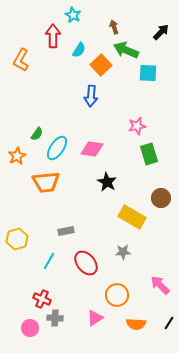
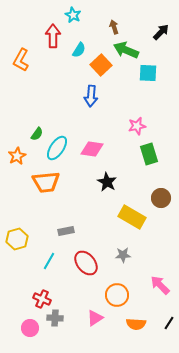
gray star: moved 3 px down
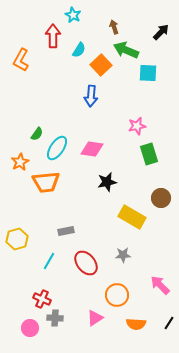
orange star: moved 3 px right, 6 px down
black star: rotated 30 degrees clockwise
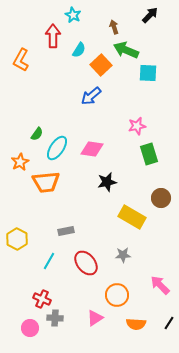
black arrow: moved 11 px left, 17 px up
blue arrow: rotated 45 degrees clockwise
yellow hexagon: rotated 15 degrees counterclockwise
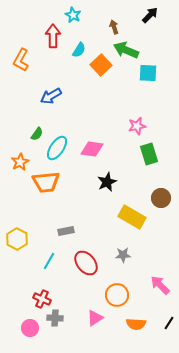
blue arrow: moved 40 px left; rotated 10 degrees clockwise
black star: rotated 12 degrees counterclockwise
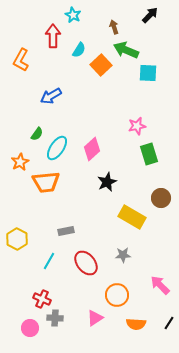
pink diamond: rotated 50 degrees counterclockwise
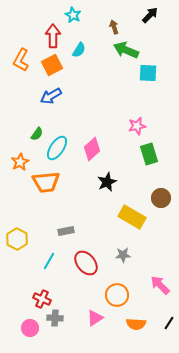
orange square: moved 49 px left; rotated 15 degrees clockwise
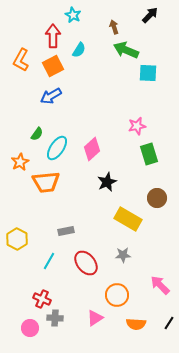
orange square: moved 1 px right, 1 px down
brown circle: moved 4 px left
yellow rectangle: moved 4 px left, 2 px down
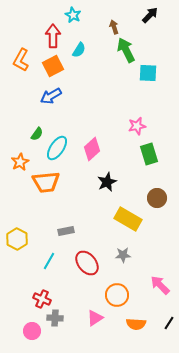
green arrow: rotated 40 degrees clockwise
red ellipse: moved 1 px right
pink circle: moved 2 px right, 3 px down
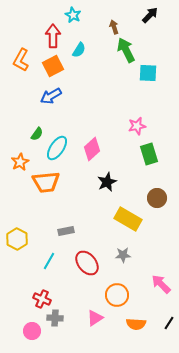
pink arrow: moved 1 px right, 1 px up
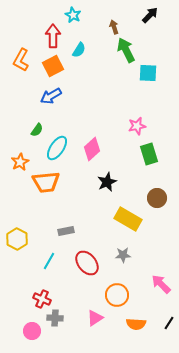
green semicircle: moved 4 px up
